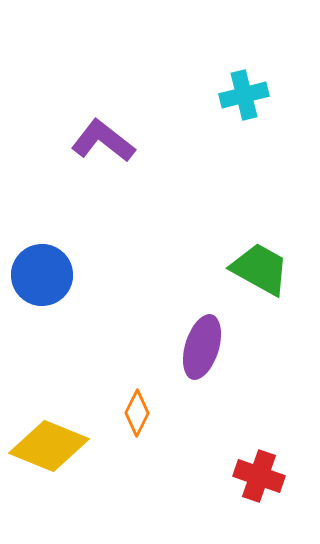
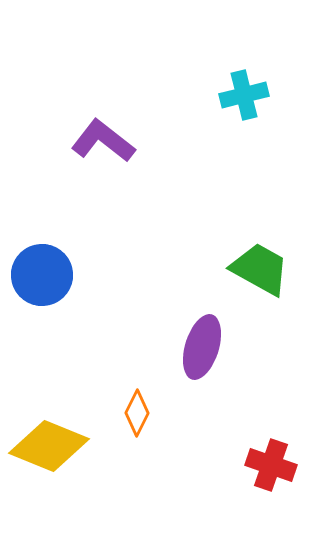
red cross: moved 12 px right, 11 px up
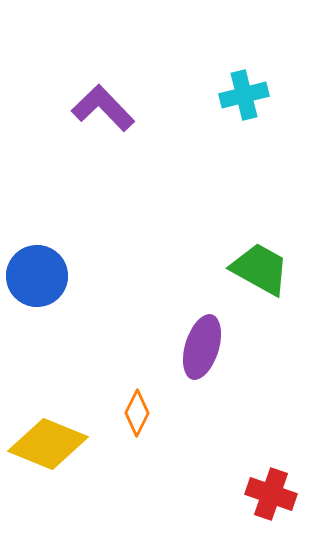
purple L-shape: moved 33 px up; rotated 8 degrees clockwise
blue circle: moved 5 px left, 1 px down
yellow diamond: moved 1 px left, 2 px up
red cross: moved 29 px down
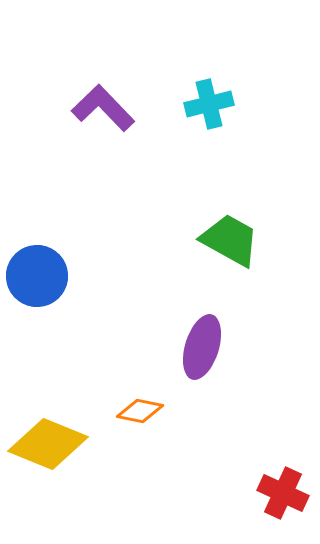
cyan cross: moved 35 px left, 9 px down
green trapezoid: moved 30 px left, 29 px up
orange diamond: moved 3 px right, 2 px up; rotated 75 degrees clockwise
red cross: moved 12 px right, 1 px up; rotated 6 degrees clockwise
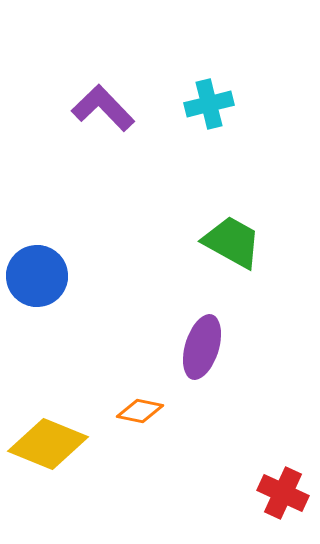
green trapezoid: moved 2 px right, 2 px down
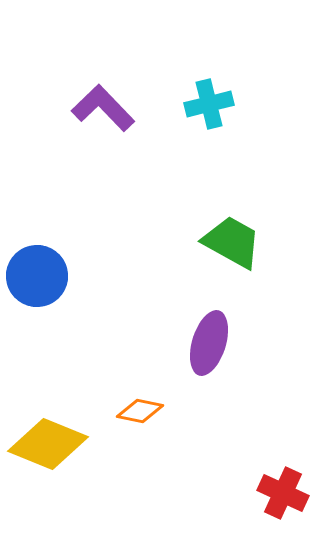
purple ellipse: moved 7 px right, 4 px up
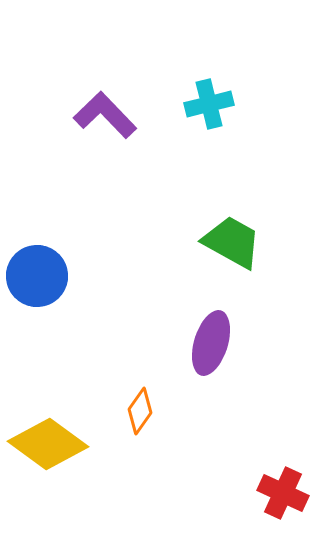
purple L-shape: moved 2 px right, 7 px down
purple ellipse: moved 2 px right
orange diamond: rotated 66 degrees counterclockwise
yellow diamond: rotated 14 degrees clockwise
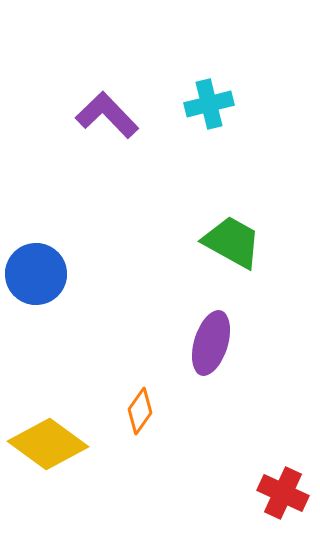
purple L-shape: moved 2 px right
blue circle: moved 1 px left, 2 px up
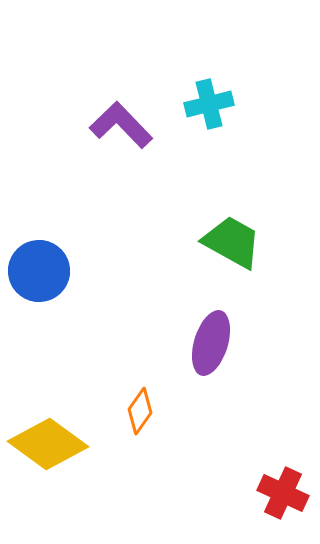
purple L-shape: moved 14 px right, 10 px down
blue circle: moved 3 px right, 3 px up
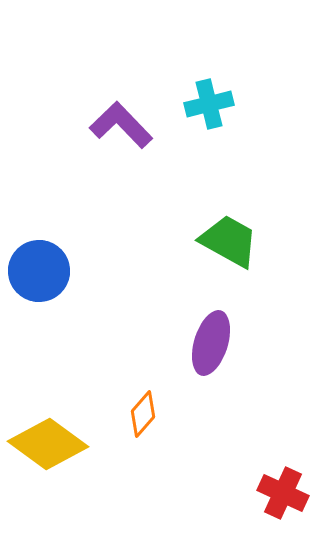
green trapezoid: moved 3 px left, 1 px up
orange diamond: moved 3 px right, 3 px down; rotated 6 degrees clockwise
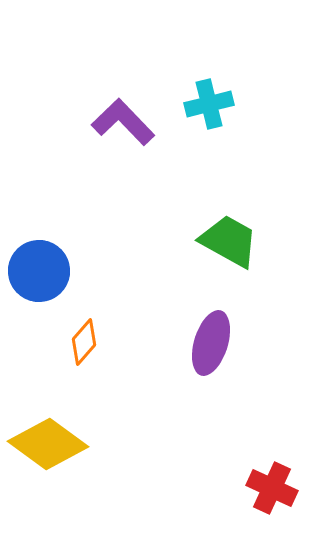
purple L-shape: moved 2 px right, 3 px up
orange diamond: moved 59 px left, 72 px up
red cross: moved 11 px left, 5 px up
